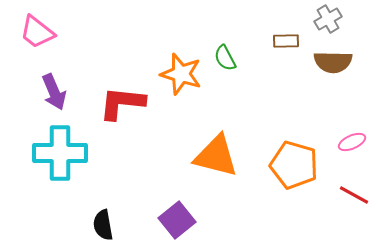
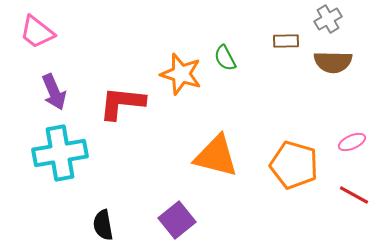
cyan cross: rotated 10 degrees counterclockwise
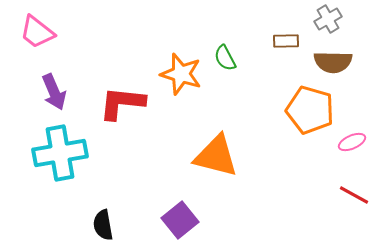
orange pentagon: moved 16 px right, 55 px up
purple square: moved 3 px right
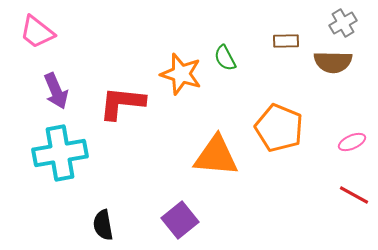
gray cross: moved 15 px right, 4 px down
purple arrow: moved 2 px right, 1 px up
orange pentagon: moved 31 px left, 18 px down; rotated 6 degrees clockwise
orange triangle: rotated 9 degrees counterclockwise
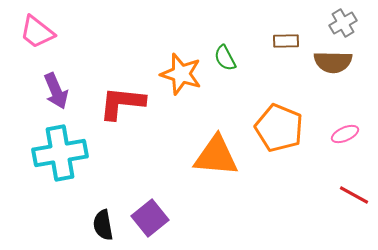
pink ellipse: moved 7 px left, 8 px up
purple square: moved 30 px left, 2 px up
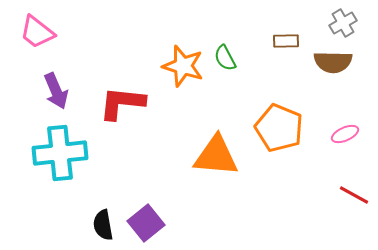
orange star: moved 2 px right, 8 px up
cyan cross: rotated 4 degrees clockwise
purple square: moved 4 px left, 5 px down
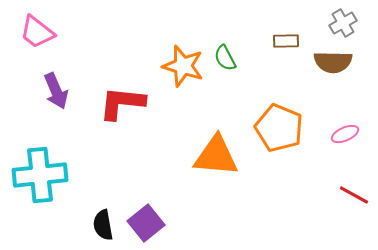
cyan cross: moved 20 px left, 22 px down
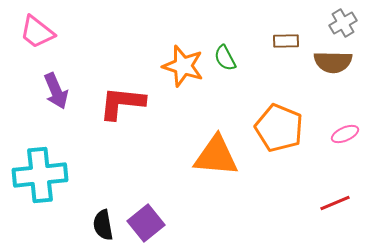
red line: moved 19 px left, 8 px down; rotated 52 degrees counterclockwise
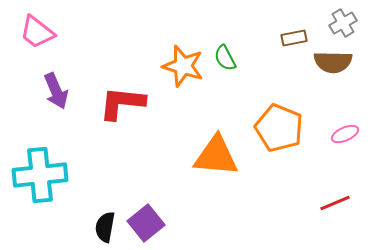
brown rectangle: moved 8 px right, 3 px up; rotated 10 degrees counterclockwise
black semicircle: moved 2 px right, 2 px down; rotated 20 degrees clockwise
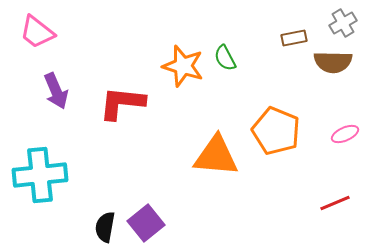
orange pentagon: moved 3 px left, 3 px down
